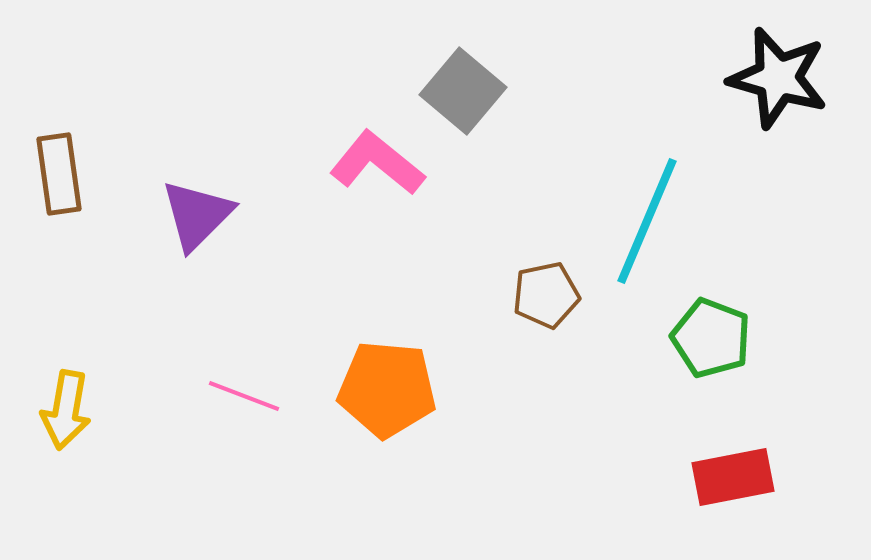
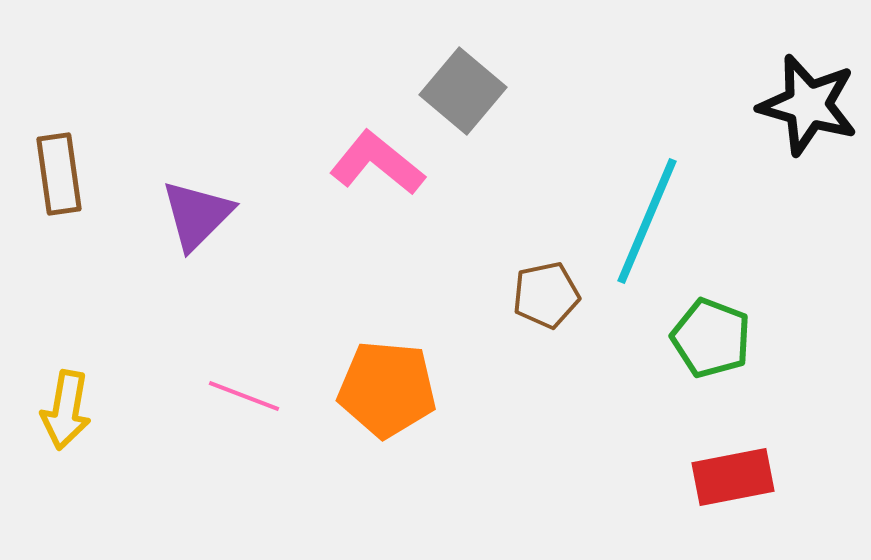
black star: moved 30 px right, 27 px down
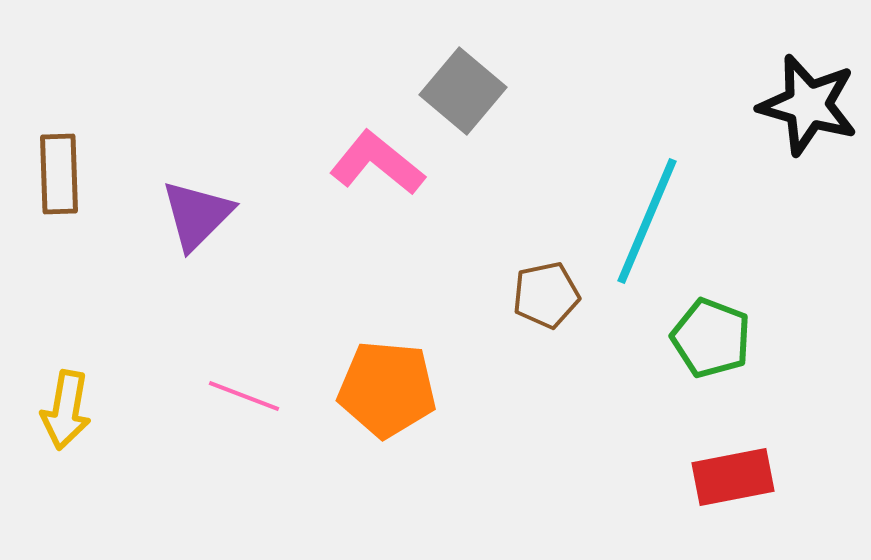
brown rectangle: rotated 6 degrees clockwise
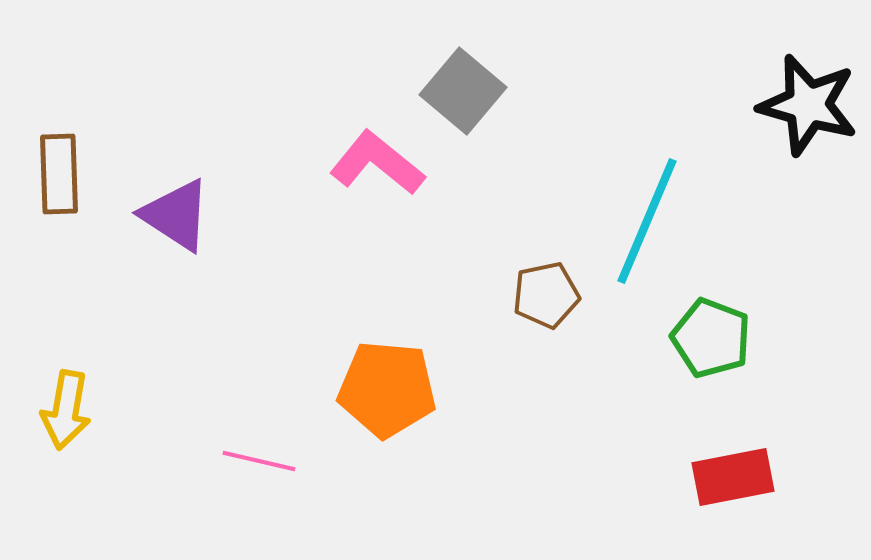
purple triangle: moved 21 px left; rotated 42 degrees counterclockwise
pink line: moved 15 px right, 65 px down; rotated 8 degrees counterclockwise
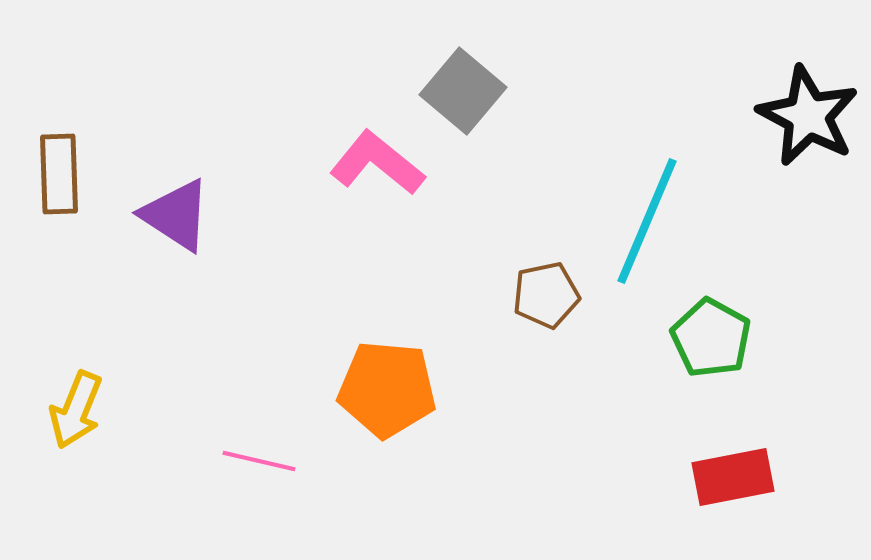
black star: moved 11 px down; rotated 12 degrees clockwise
green pentagon: rotated 8 degrees clockwise
yellow arrow: moved 10 px right; rotated 12 degrees clockwise
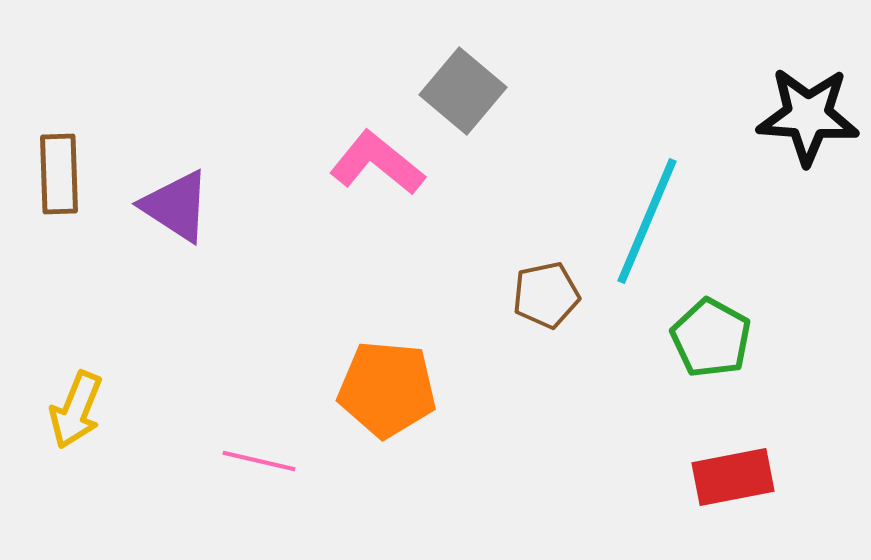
black star: rotated 24 degrees counterclockwise
purple triangle: moved 9 px up
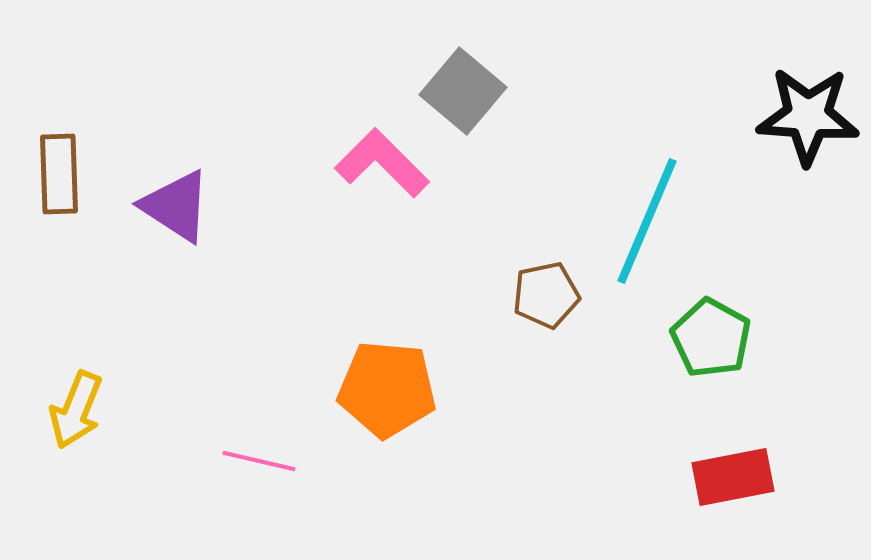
pink L-shape: moved 5 px right; rotated 6 degrees clockwise
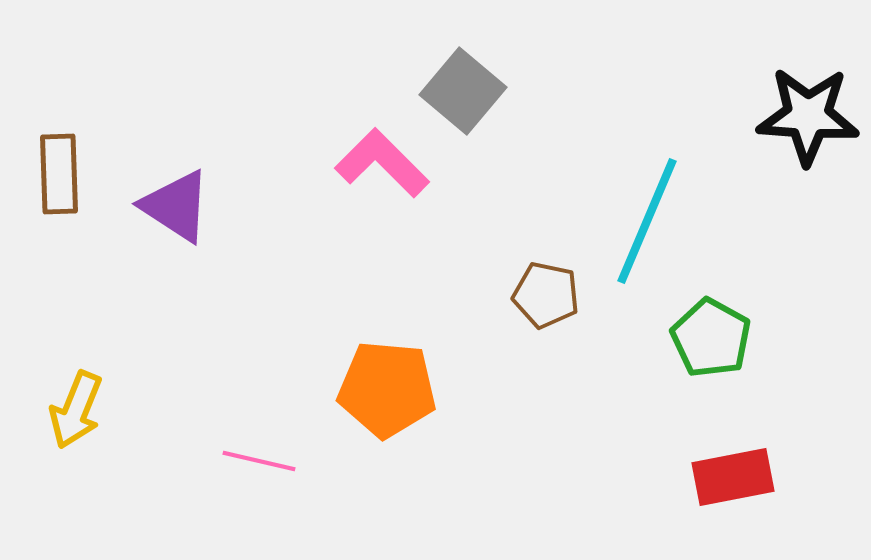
brown pentagon: rotated 24 degrees clockwise
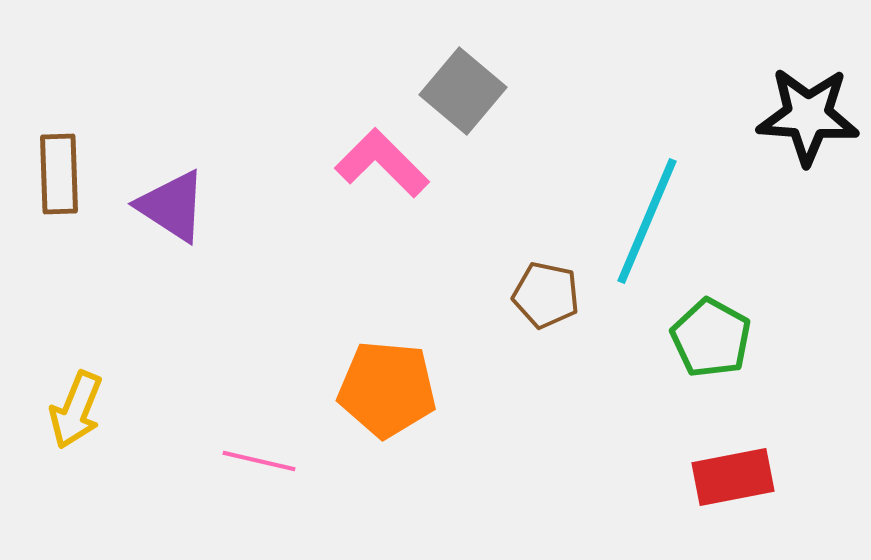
purple triangle: moved 4 px left
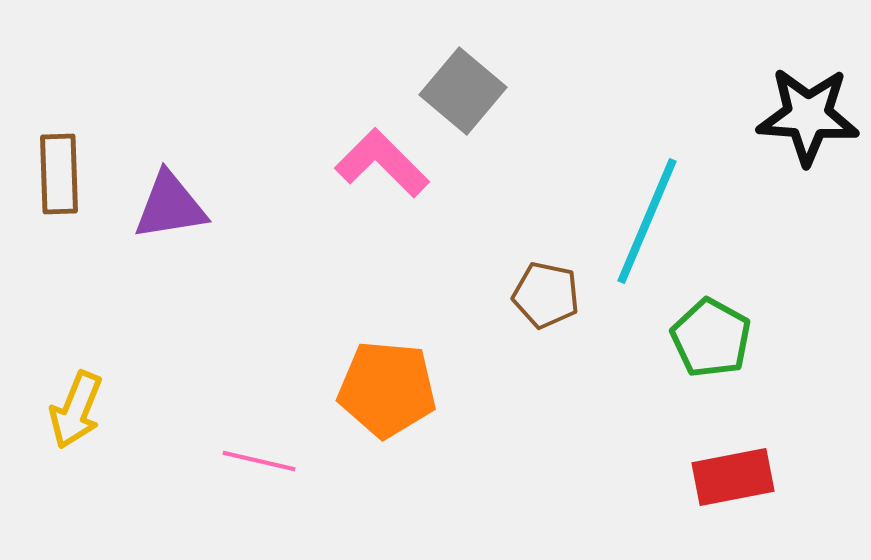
purple triangle: moved 2 px left; rotated 42 degrees counterclockwise
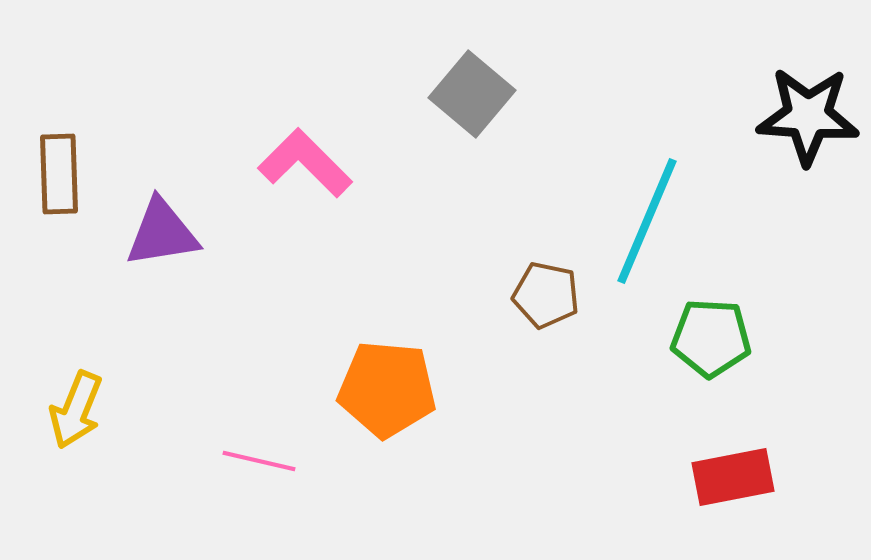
gray square: moved 9 px right, 3 px down
pink L-shape: moved 77 px left
purple triangle: moved 8 px left, 27 px down
green pentagon: rotated 26 degrees counterclockwise
